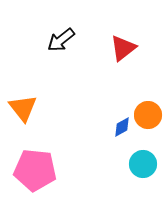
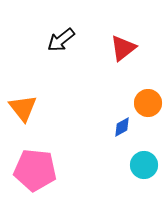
orange circle: moved 12 px up
cyan circle: moved 1 px right, 1 px down
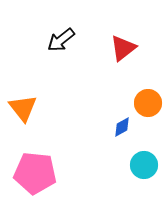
pink pentagon: moved 3 px down
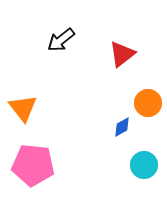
red triangle: moved 1 px left, 6 px down
pink pentagon: moved 2 px left, 8 px up
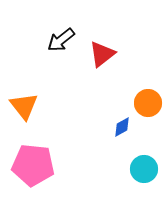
red triangle: moved 20 px left
orange triangle: moved 1 px right, 2 px up
cyan circle: moved 4 px down
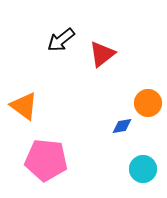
orange triangle: rotated 16 degrees counterclockwise
blue diamond: moved 1 px up; rotated 20 degrees clockwise
pink pentagon: moved 13 px right, 5 px up
cyan circle: moved 1 px left
